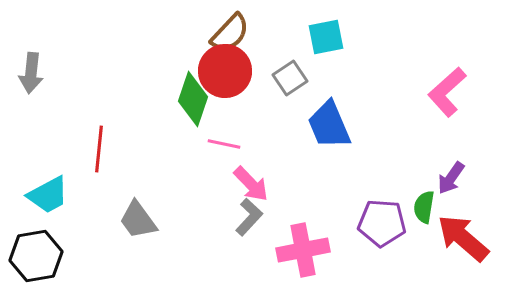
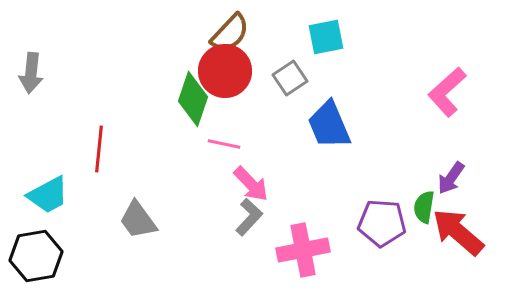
red arrow: moved 5 px left, 6 px up
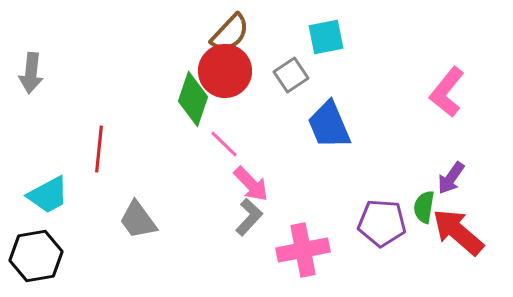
gray square: moved 1 px right, 3 px up
pink L-shape: rotated 9 degrees counterclockwise
pink line: rotated 32 degrees clockwise
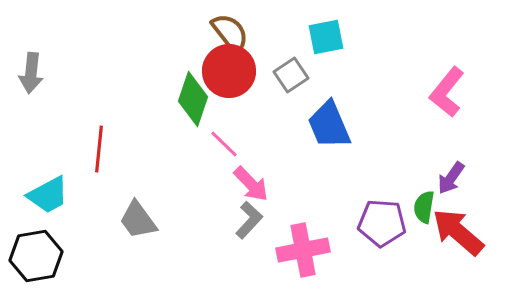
brown semicircle: rotated 81 degrees counterclockwise
red circle: moved 4 px right
gray L-shape: moved 3 px down
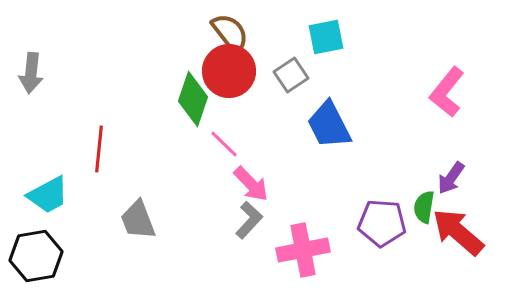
blue trapezoid: rotated 4 degrees counterclockwise
gray trapezoid: rotated 15 degrees clockwise
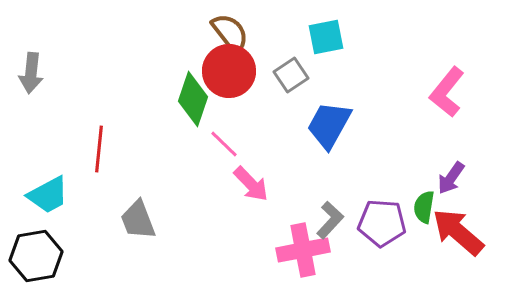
blue trapezoid: rotated 56 degrees clockwise
gray L-shape: moved 81 px right
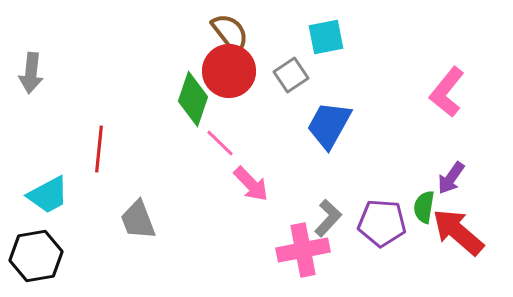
pink line: moved 4 px left, 1 px up
gray L-shape: moved 2 px left, 2 px up
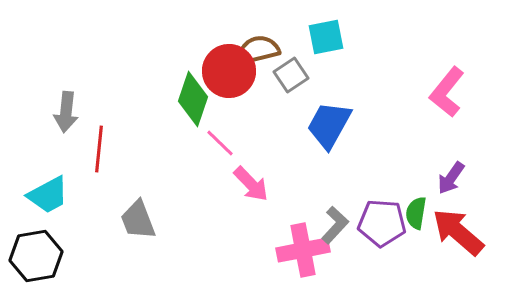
brown semicircle: moved 28 px right, 17 px down; rotated 66 degrees counterclockwise
gray arrow: moved 35 px right, 39 px down
green semicircle: moved 8 px left, 6 px down
gray L-shape: moved 7 px right, 7 px down
